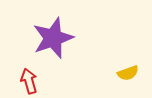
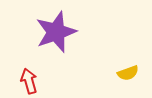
purple star: moved 3 px right, 6 px up
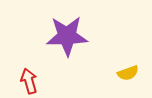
purple star: moved 11 px right, 4 px down; rotated 18 degrees clockwise
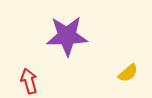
yellow semicircle: rotated 20 degrees counterclockwise
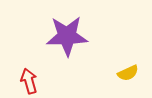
yellow semicircle: rotated 15 degrees clockwise
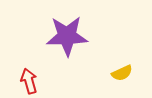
yellow semicircle: moved 6 px left
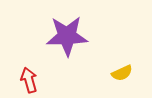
red arrow: moved 1 px up
